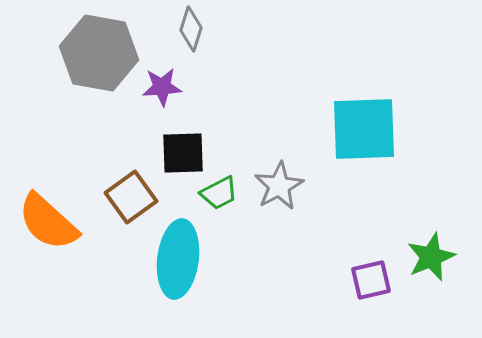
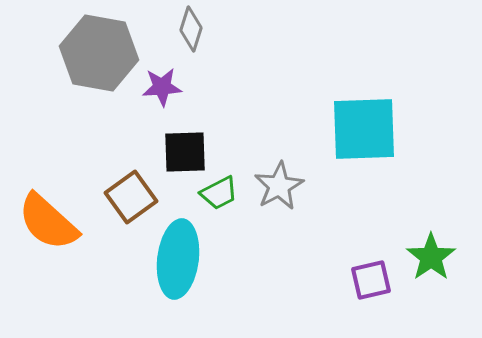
black square: moved 2 px right, 1 px up
green star: rotated 12 degrees counterclockwise
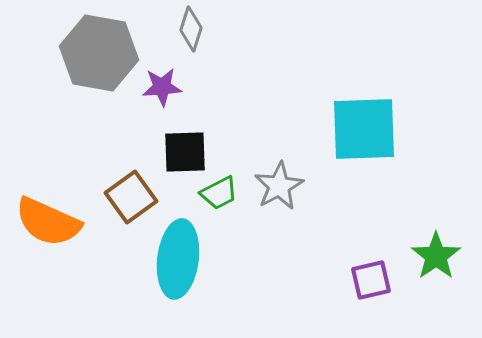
orange semicircle: rotated 18 degrees counterclockwise
green star: moved 5 px right, 1 px up
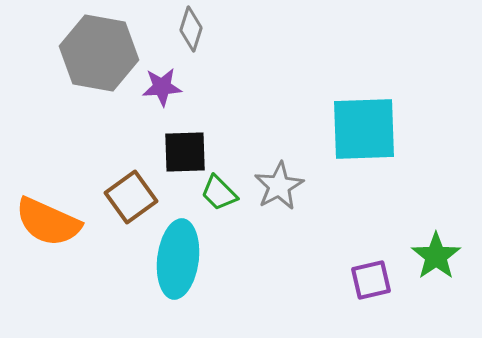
green trapezoid: rotated 72 degrees clockwise
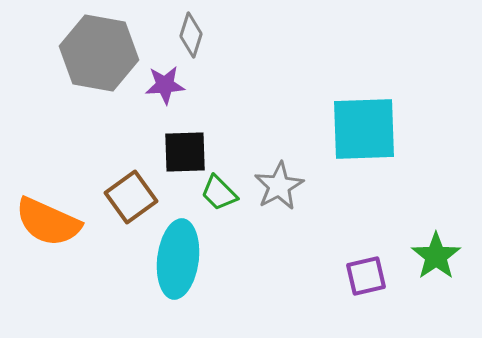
gray diamond: moved 6 px down
purple star: moved 3 px right, 2 px up
purple square: moved 5 px left, 4 px up
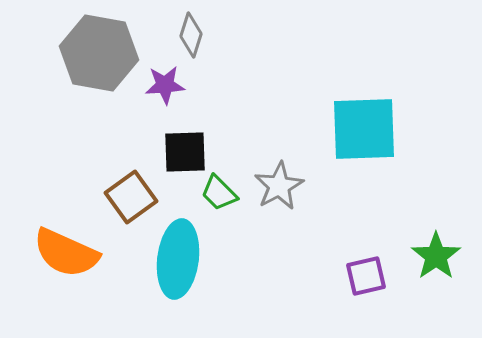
orange semicircle: moved 18 px right, 31 px down
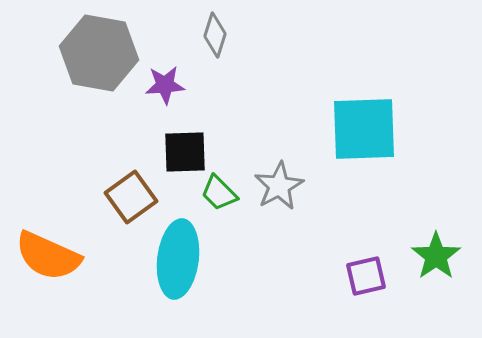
gray diamond: moved 24 px right
orange semicircle: moved 18 px left, 3 px down
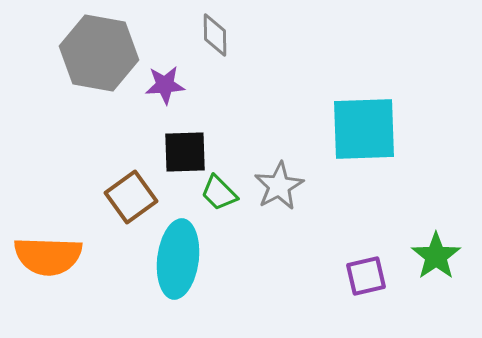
gray diamond: rotated 18 degrees counterclockwise
orange semicircle: rotated 22 degrees counterclockwise
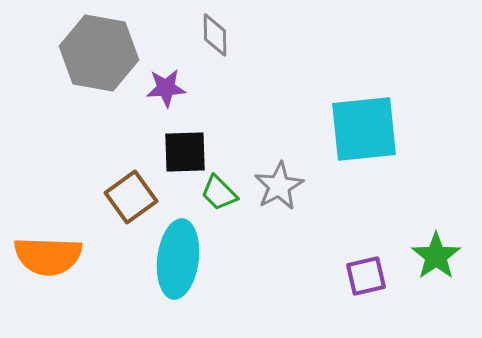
purple star: moved 1 px right, 3 px down
cyan square: rotated 4 degrees counterclockwise
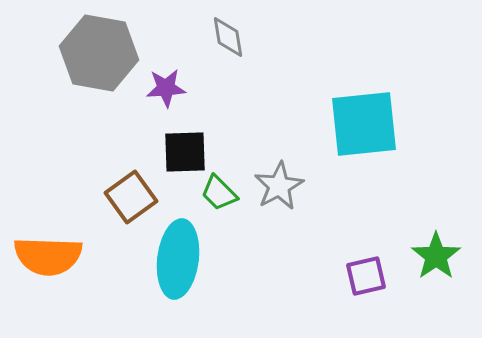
gray diamond: moved 13 px right, 2 px down; rotated 9 degrees counterclockwise
cyan square: moved 5 px up
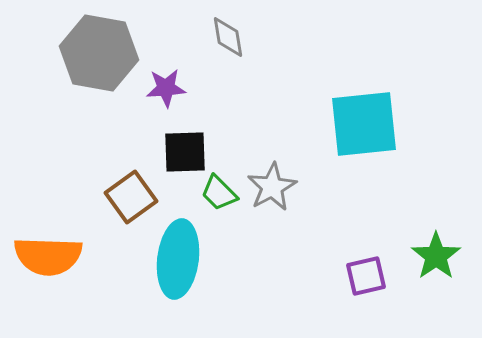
gray star: moved 7 px left, 1 px down
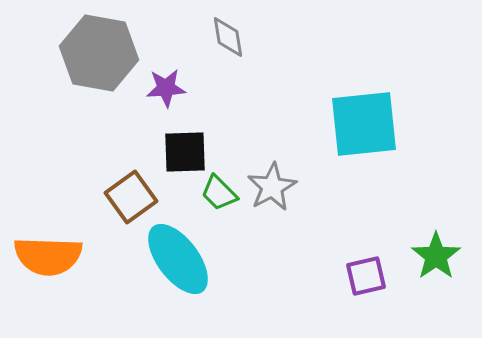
cyan ellipse: rotated 44 degrees counterclockwise
